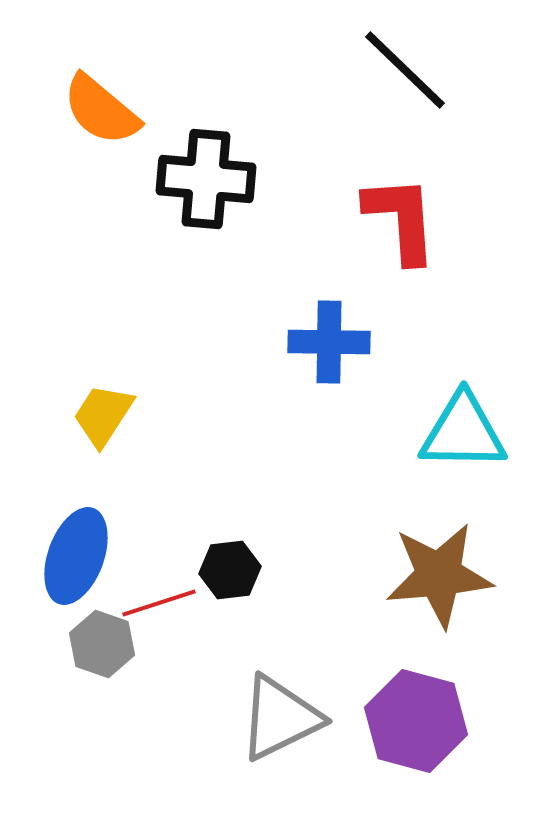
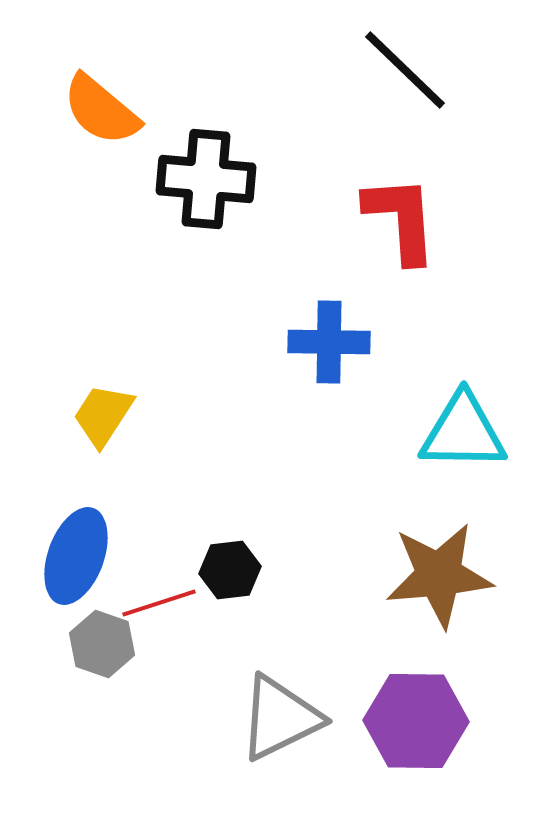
purple hexagon: rotated 14 degrees counterclockwise
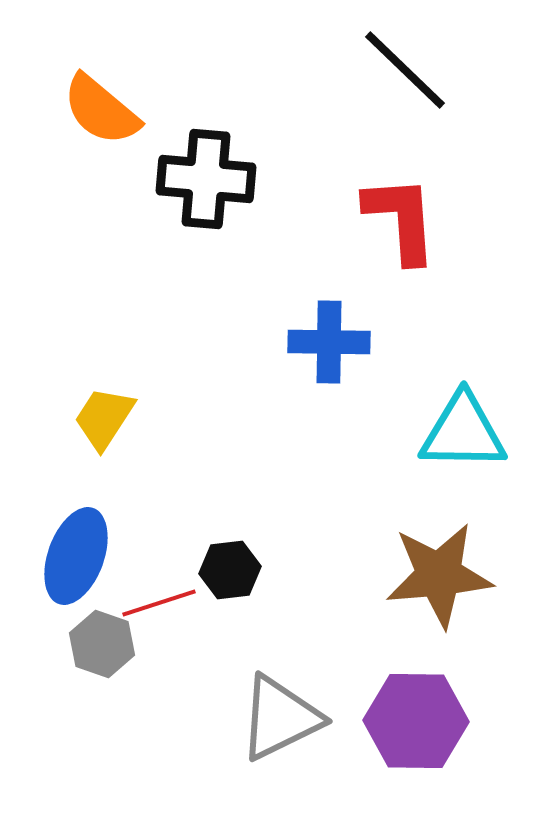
yellow trapezoid: moved 1 px right, 3 px down
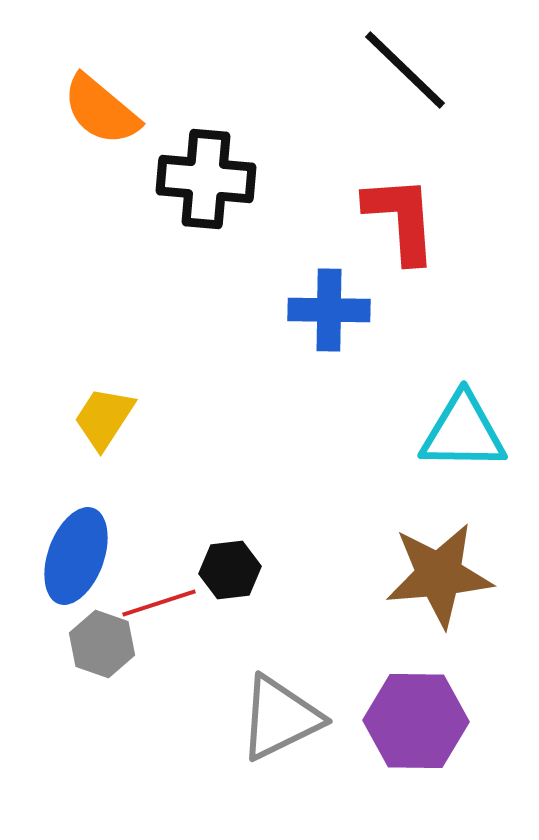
blue cross: moved 32 px up
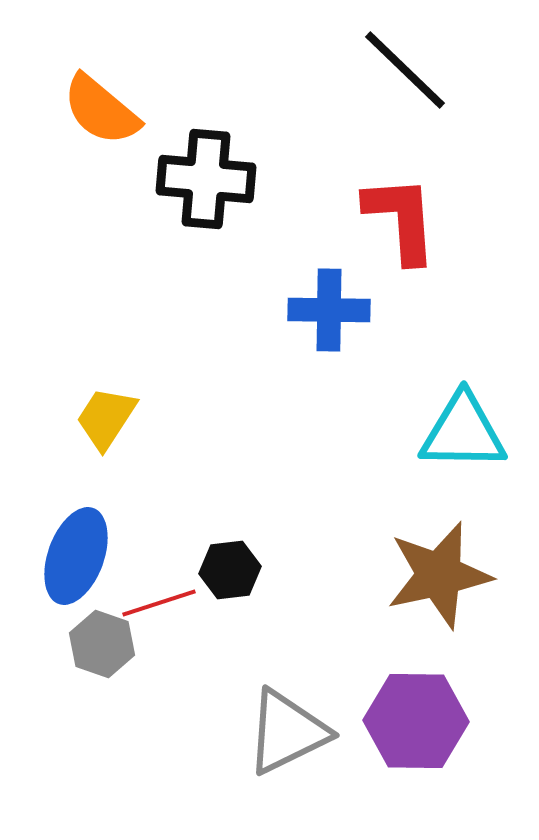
yellow trapezoid: moved 2 px right
brown star: rotated 7 degrees counterclockwise
gray triangle: moved 7 px right, 14 px down
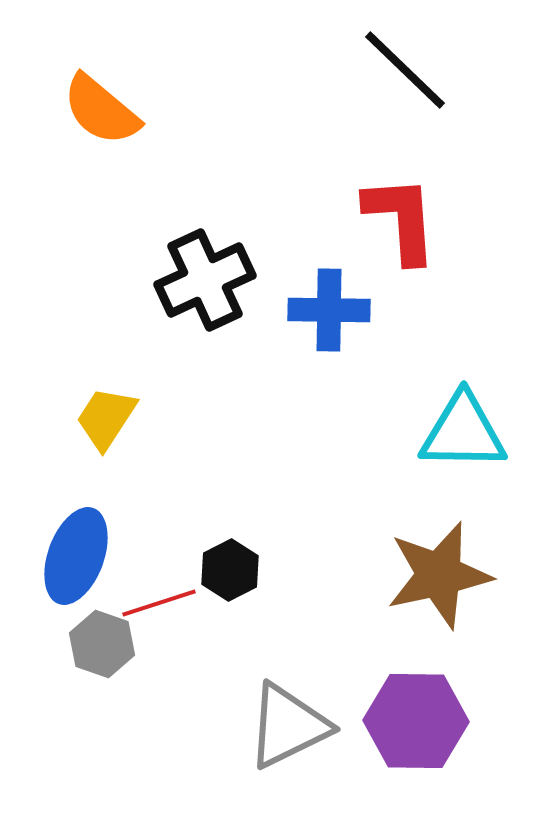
black cross: moved 1 px left, 101 px down; rotated 30 degrees counterclockwise
black hexagon: rotated 20 degrees counterclockwise
gray triangle: moved 1 px right, 6 px up
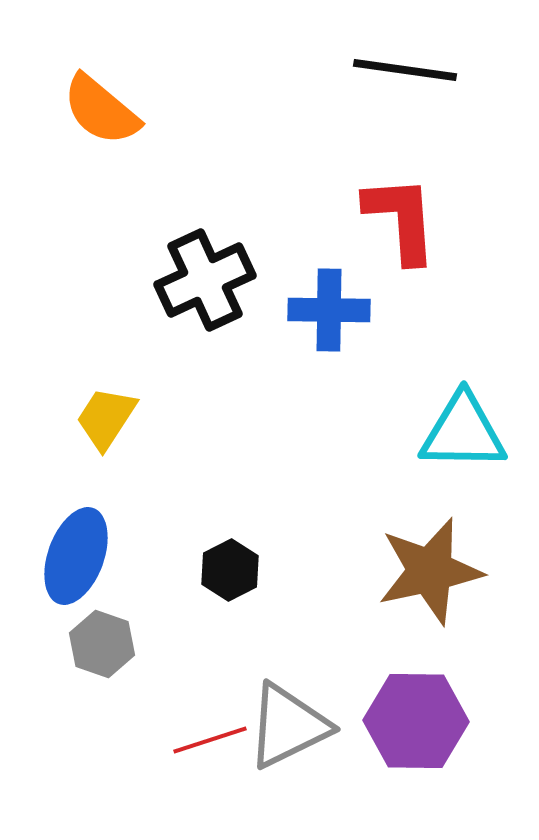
black line: rotated 36 degrees counterclockwise
brown star: moved 9 px left, 4 px up
red line: moved 51 px right, 137 px down
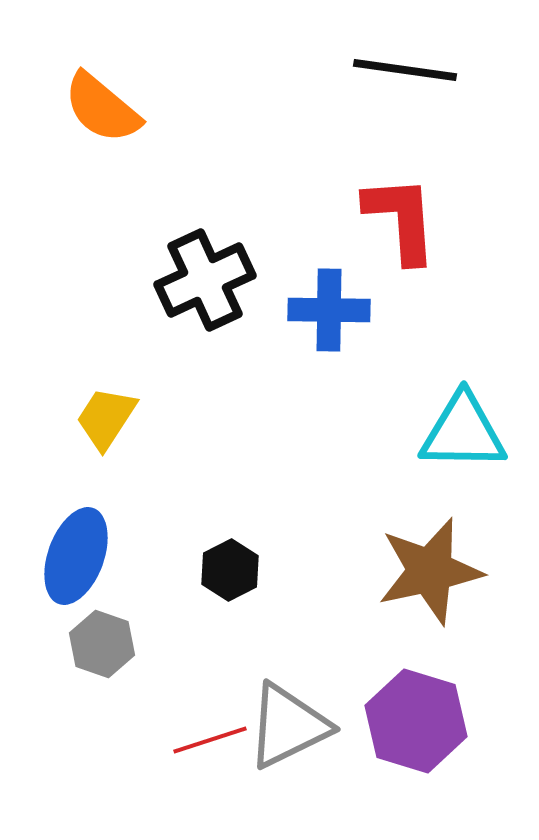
orange semicircle: moved 1 px right, 2 px up
purple hexagon: rotated 16 degrees clockwise
